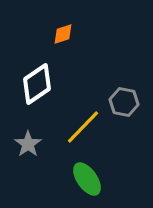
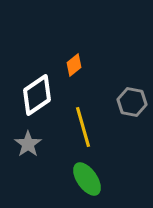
orange diamond: moved 11 px right, 31 px down; rotated 20 degrees counterclockwise
white diamond: moved 11 px down
gray hexagon: moved 8 px right
yellow line: rotated 60 degrees counterclockwise
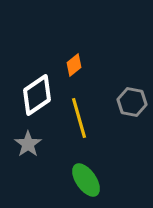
yellow line: moved 4 px left, 9 px up
green ellipse: moved 1 px left, 1 px down
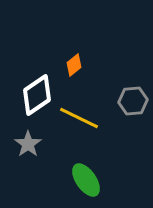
gray hexagon: moved 1 px right, 1 px up; rotated 16 degrees counterclockwise
yellow line: rotated 48 degrees counterclockwise
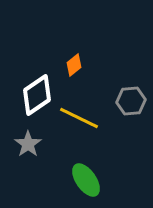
gray hexagon: moved 2 px left
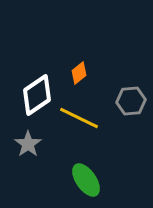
orange diamond: moved 5 px right, 8 px down
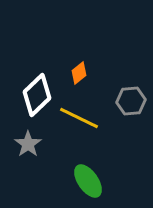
white diamond: rotated 9 degrees counterclockwise
green ellipse: moved 2 px right, 1 px down
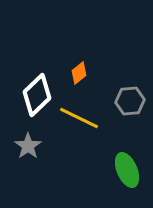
gray hexagon: moved 1 px left
gray star: moved 2 px down
green ellipse: moved 39 px right, 11 px up; rotated 12 degrees clockwise
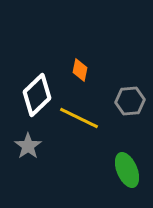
orange diamond: moved 1 px right, 3 px up; rotated 40 degrees counterclockwise
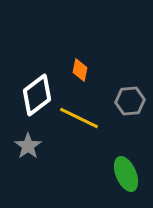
white diamond: rotated 6 degrees clockwise
green ellipse: moved 1 px left, 4 px down
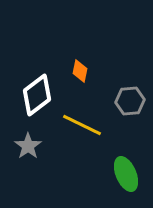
orange diamond: moved 1 px down
yellow line: moved 3 px right, 7 px down
